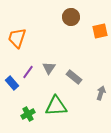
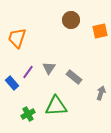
brown circle: moved 3 px down
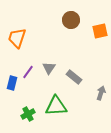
blue rectangle: rotated 56 degrees clockwise
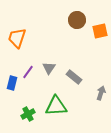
brown circle: moved 6 px right
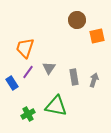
orange square: moved 3 px left, 5 px down
orange trapezoid: moved 8 px right, 10 px down
gray rectangle: rotated 42 degrees clockwise
blue rectangle: rotated 48 degrees counterclockwise
gray arrow: moved 7 px left, 13 px up
green triangle: rotated 15 degrees clockwise
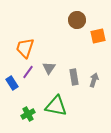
orange square: moved 1 px right
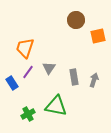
brown circle: moved 1 px left
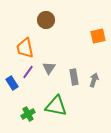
brown circle: moved 30 px left
orange trapezoid: rotated 30 degrees counterclockwise
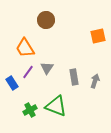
orange trapezoid: rotated 20 degrees counterclockwise
gray triangle: moved 2 px left
gray arrow: moved 1 px right, 1 px down
green triangle: rotated 10 degrees clockwise
green cross: moved 2 px right, 4 px up
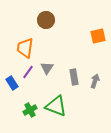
orange trapezoid: rotated 40 degrees clockwise
